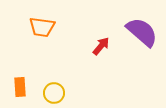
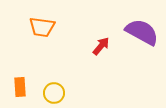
purple semicircle: rotated 12 degrees counterclockwise
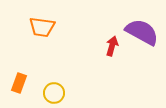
red arrow: moved 11 px right; rotated 24 degrees counterclockwise
orange rectangle: moved 1 px left, 4 px up; rotated 24 degrees clockwise
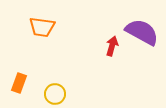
yellow circle: moved 1 px right, 1 px down
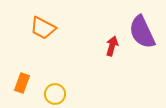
orange trapezoid: moved 1 px right, 1 px down; rotated 20 degrees clockwise
purple semicircle: rotated 144 degrees counterclockwise
orange rectangle: moved 3 px right
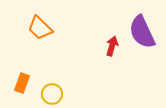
orange trapezoid: moved 3 px left; rotated 16 degrees clockwise
yellow circle: moved 3 px left
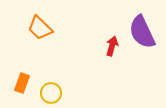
yellow circle: moved 1 px left, 1 px up
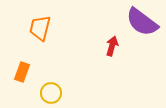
orange trapezoid: rotated 60 degrees clockwise
purple semicircle: moved 10 px up; rotated 28 degrees counterclockwise
orange rectangle: moved 11 px up
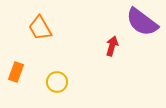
orange trapezoid: rotated 44 degrees counterclockwise
orange rectangle: moved 6 px left
yellow circle: moved 6 px right, 11 px up
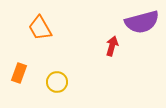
purple semicircle: rotated 52 degrees counterclockwise
orange rectangle: moved 3 px right, 1 px down
